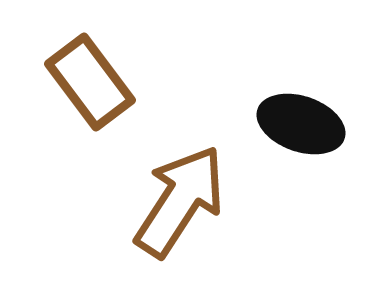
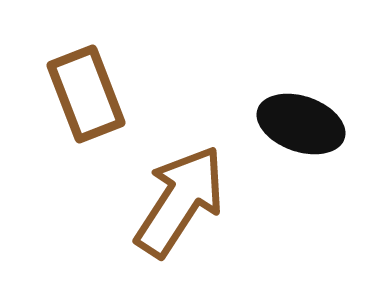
brown rectangle: moved 4 px left, 12 px down; rotated 16 degrees clockwise
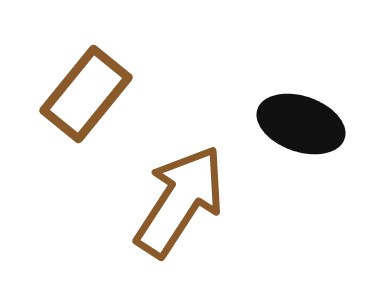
brown rectangle: rotated 60 degrees clockwise
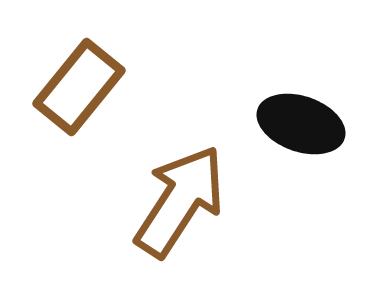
brown rectangle: moved 7 px left, 7 px up
